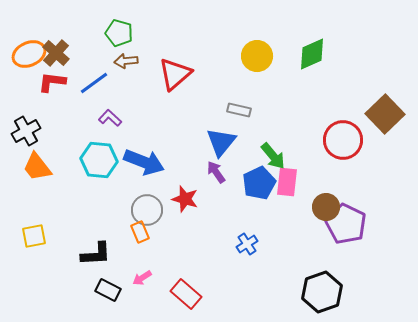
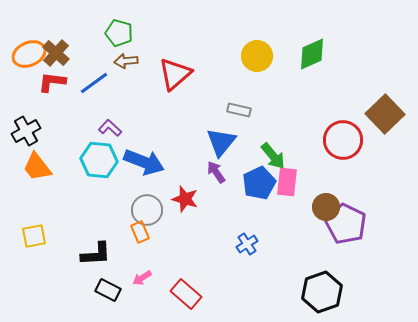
purple L-shape: moved 10 px down
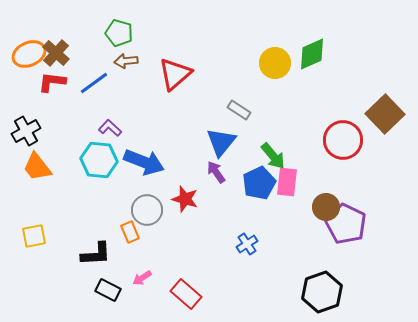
yellow circle: moved 18 px right, 7 px down
gray rectangle: rotated 20 degrees clockwise
orange rectangle: moved 10 px left
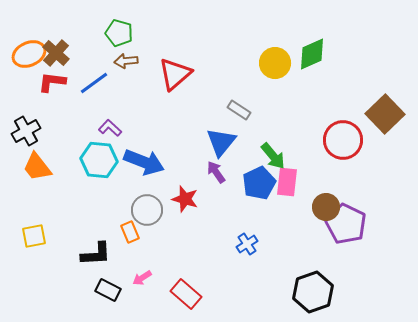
black hexagon: moved 9 px left
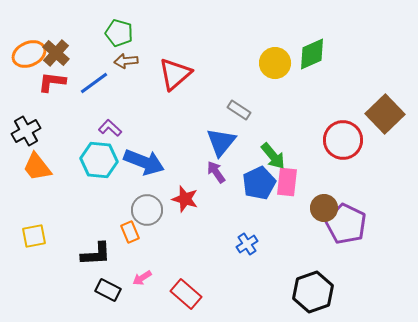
brown circle: moved 2 px left, 1 px down
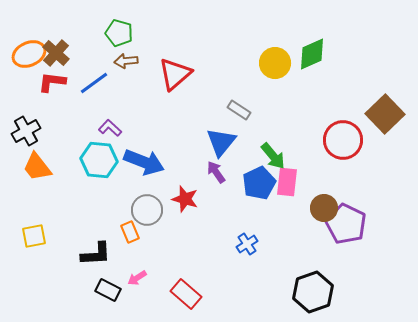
pink arrow: moved 5 px left
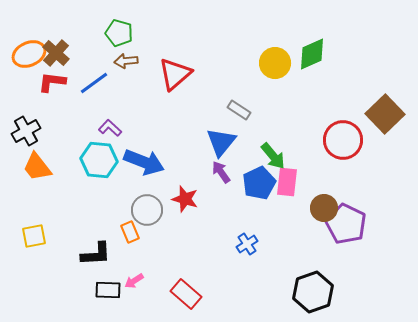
purple arrow: moved 5 px right
pink arrow: moved 3 px left, 3 px down
black rectangle: rotated 25 degrees counterclockwise
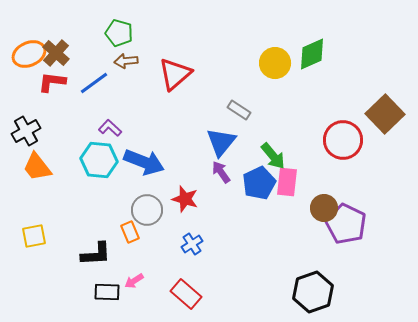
blue cross: moved 55 px left
black rectangle: moved 1 px left, 2 px down
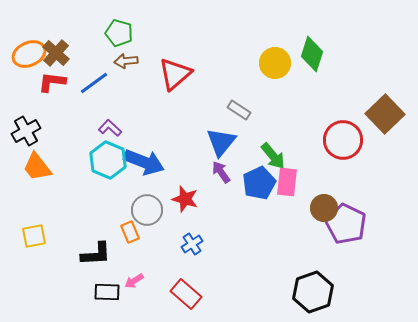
green diamond: rotated 48 degrees counterclockwise
cyan hexagon: moved 9 px right; rotated 18 degrees clockwise
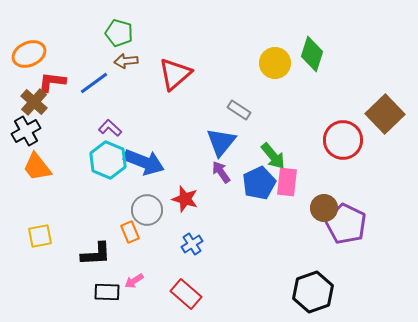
brown cross: moved 22 px left, 49 px down
yellow square: moved 6 px right
